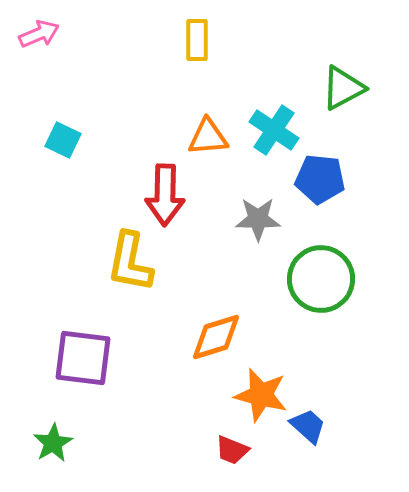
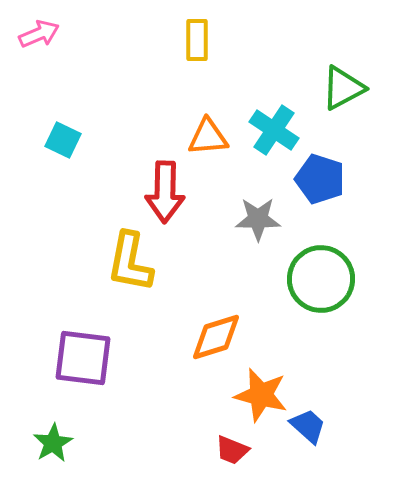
blue pentagon: rotated 12 degrees clockwise
red arrow: moved 3 px up
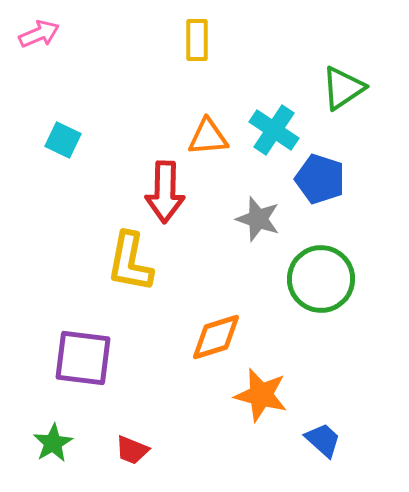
green triangle: rotated 6 degrees counterclockwise
gray star: rotated 18 degrees clockwise
blue trapezoid: moved 15 px right, 14 px down
red trapezoid: moved 100 px left
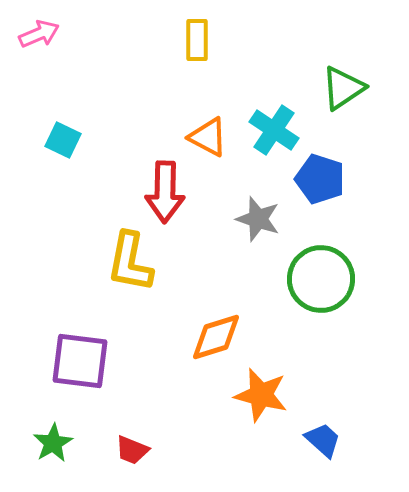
orange triangle: rotated 33 degrees clockwise
purple square: moved 3 px left, 3 px down
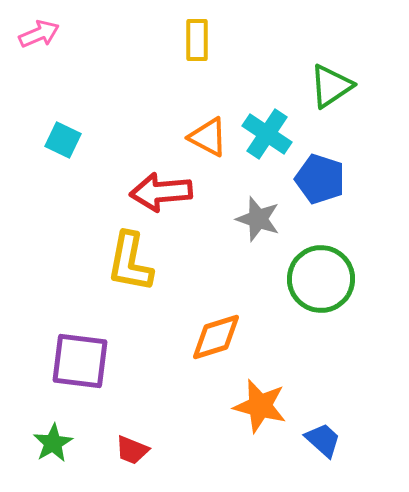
green triangle: moved 12 px left, 2 px up
cyan cross: moved 7 px left, 4 px down
red arrow: moved 4 px left; rotated 84 degrees clockwise
orange star: moved 1 px left, 11 px down
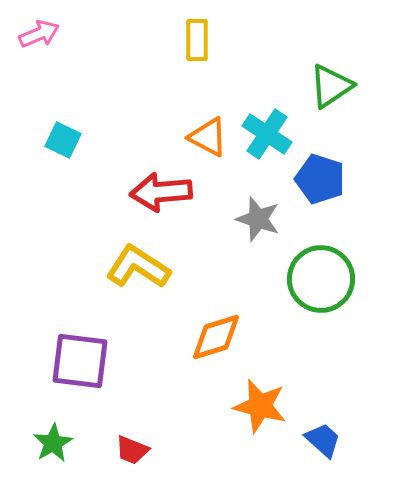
yellow L-shape: moved 8 px right, 5 px down; rotated 112 degrees clockwise
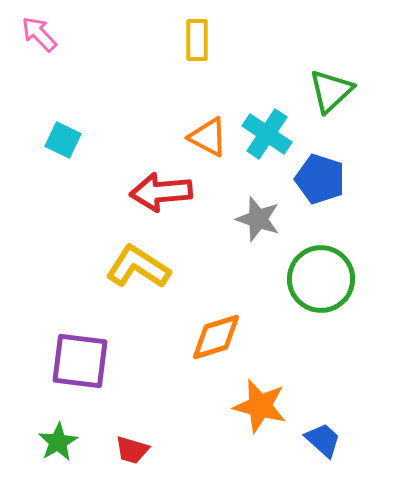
pink arrow: rotated 111 degrees counterclockwise
green triangle: moved 5 px down; rotated 9 degrees counterclockwise
green star: moved 5 px right, 1 px up
red trapezoid: rotated 6 degrees counterclockwise
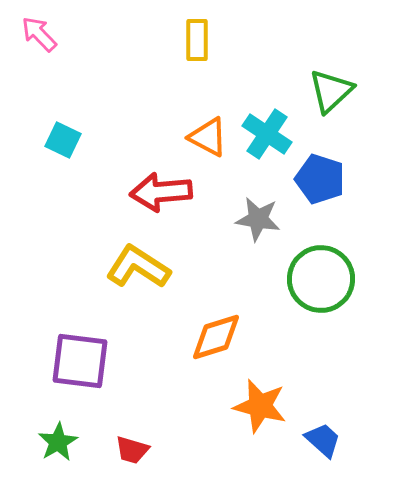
gray star: rotated 9 degrees counterclockwise
